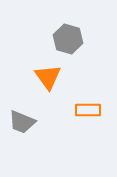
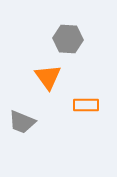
gray hexagon: rotated 12 degrees counterclockwise
orange rectangle: moved 2 px left, 5 px up
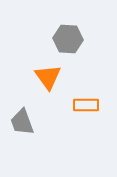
gray trapezoid: rotated 48 degrees clockwise
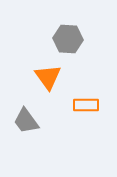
gray trapezoid: moved 4 px right, 1 px up; rotated 16 degrees counterclockwise
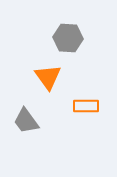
gray hexagon: moved 1 px up
orange rectangle: moved 1 px down
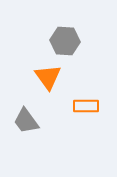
gray hexagon: moved 3 px left, 3 px down
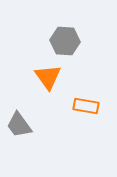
orange rectangle: rotated 10 degrees clockwise
gray trapezoid: moved 7 px left, 4 px down
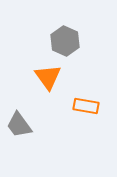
gray hexagon: rotated 20 degrees clockwise
